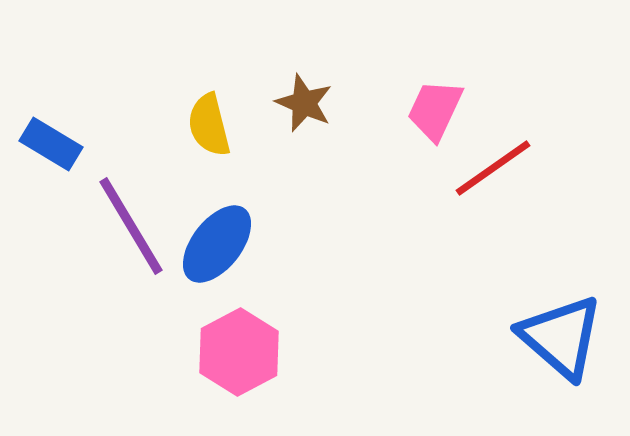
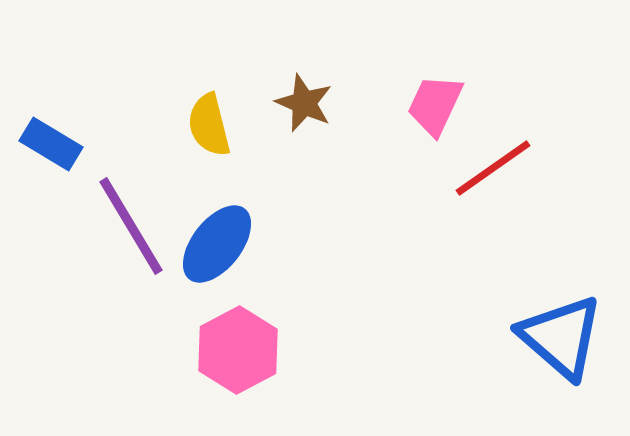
pink trapezoid: moved 5 px up
pink hexagon: moved 1 px left, 2 px up
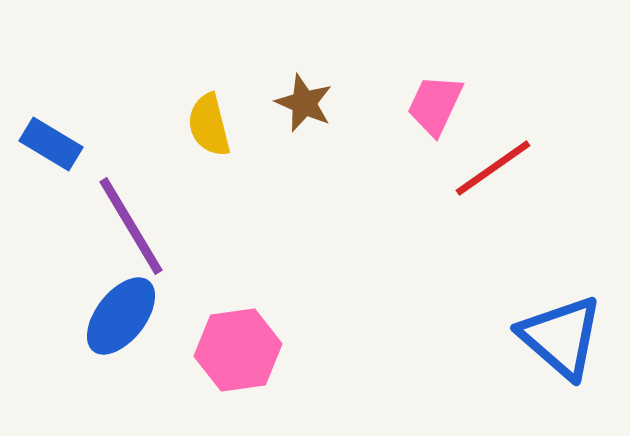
blue ellipse: moved 96 px left, 72 px down
pink hexagon: rotated 20 degrees clockwise
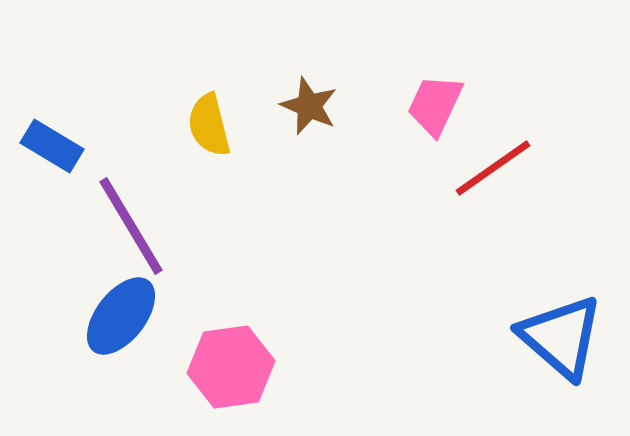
brown star: moved 5 px right, 3 px down
blue rectangle: moved 1 px right, 2 px down
pink hexagon: moved 7 px left, 17 px down
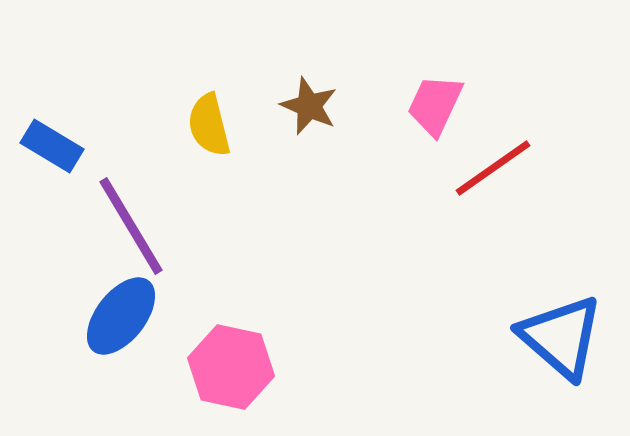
pink hexagon: rotated 20 degrees clockwise
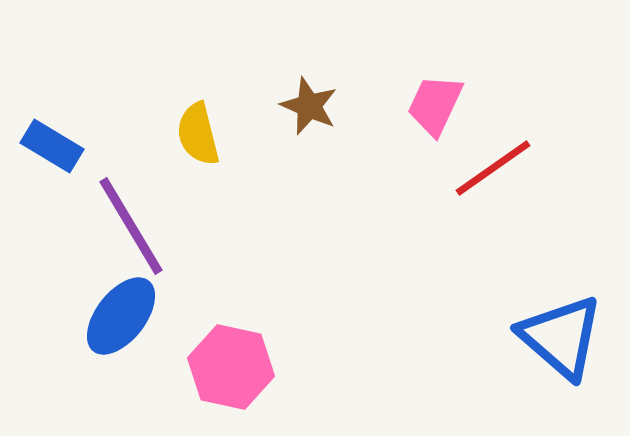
yellow semicircle: moved 11 px left, 9 px down
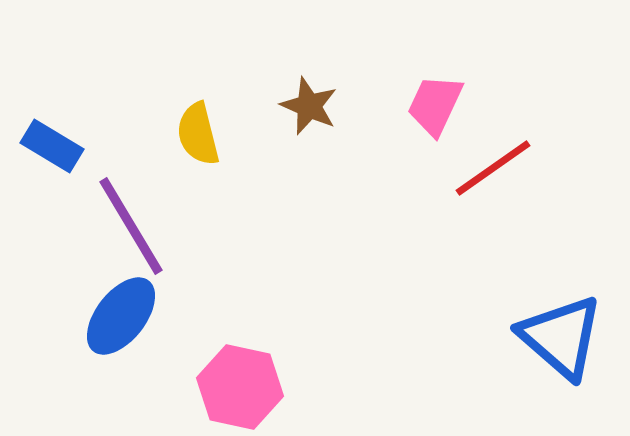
pink hexagon: moved 9 px right, 20 px down
